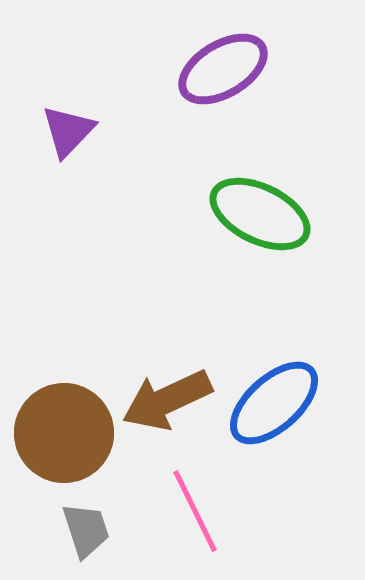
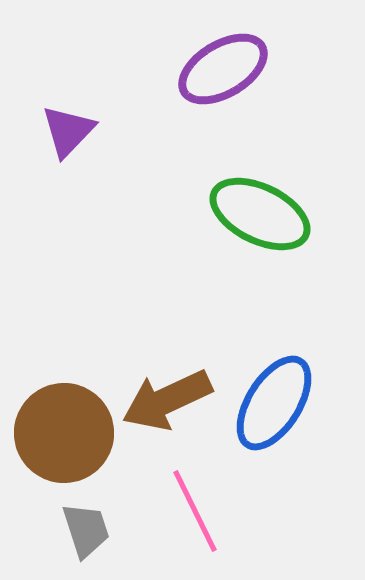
blue ellipse: rotated 16 degrees counterclockwise
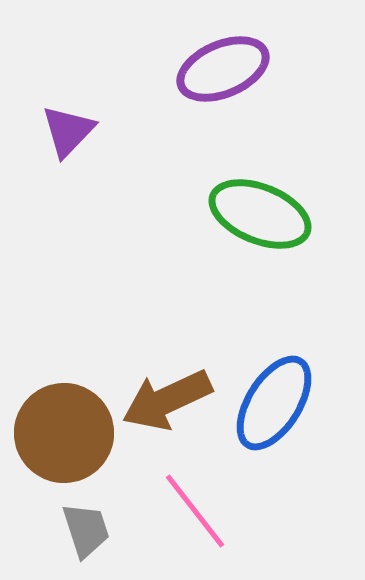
purple ellipse: rotated 8 degrees clockwise
green ellipse: rotated 4 degrees counterclockwise
pink line: rotated 12 degrees counterclockwise
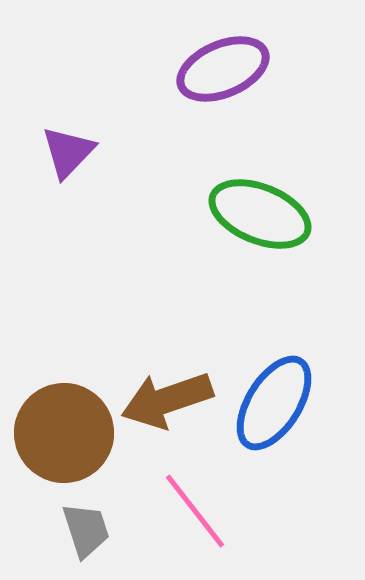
purple triangle: moved 21 px down
brown arrow: rotated 6 degrees clockwise
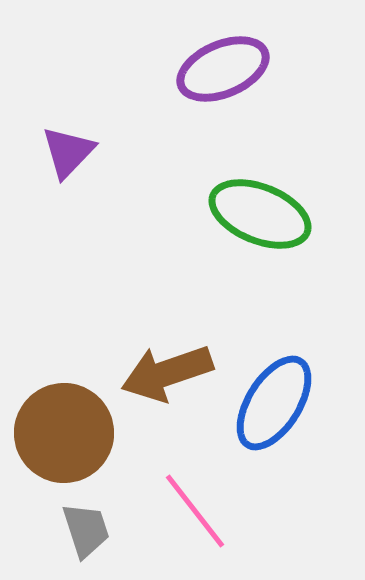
brown arrow: moved 27 px up
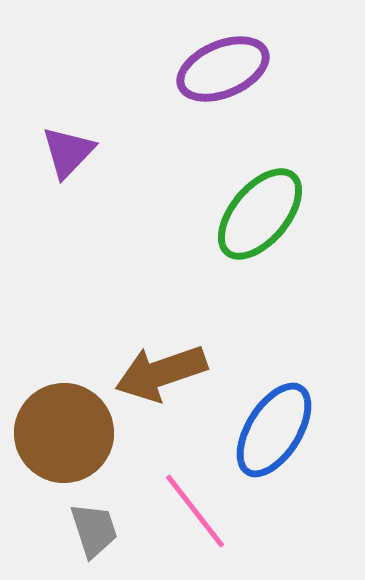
green ellipse: rotated 72 degrees counterclockwise
brown arrow: moved 6 px left
blue ellipse: moved 27 px down
gray trapezoid: moved 8 px right
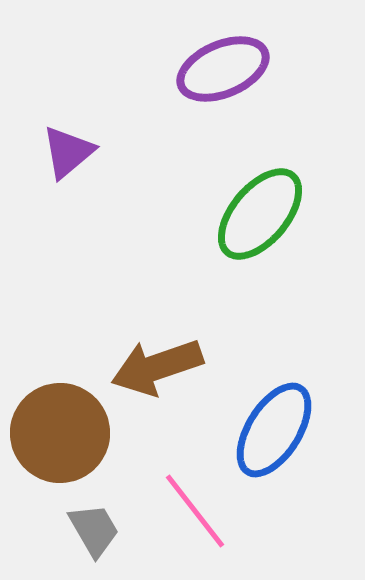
purple triangle: rotated 6 degrees clockwise
brown arrow: moved 4 px left, 6 px up
brown circle: moved 4 px left
gray trapezoid: rotated 12 degrees counterclockwise
